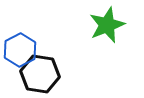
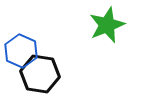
blue hexagon: moved 1 px right, 1 px down; rotated 8 degrees counterclockwise
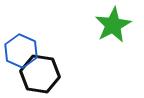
green star: moved 6 px right; rotated 6 degrees counterclockwise
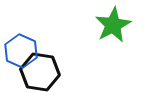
black hexagon: moved 2 px up
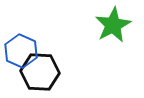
black hexagon: rotated 6 degrees counterclockwise
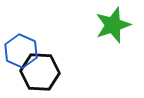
green star: rotated 9 degrees clockwise
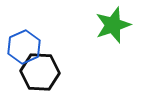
blue hexagon: moved 3 px right, 4 px up; rotated 12 degrees clockwise
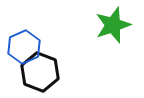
black hexagon: rotated 18 degrees clockwise
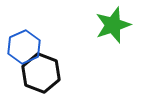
black hexagon: moved 1 px right, 1 px down
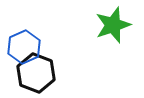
black hexagon: moved 5 px left
